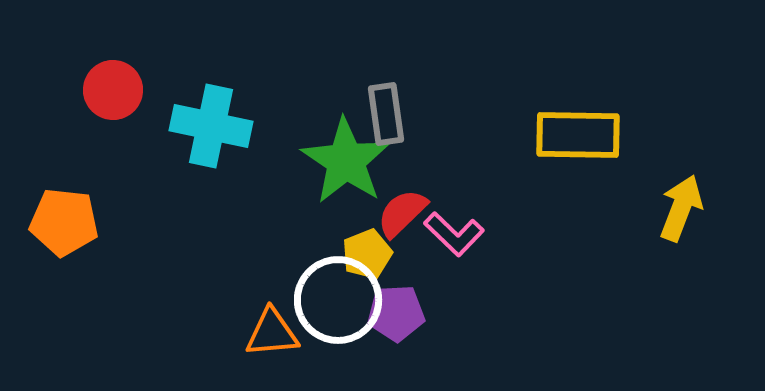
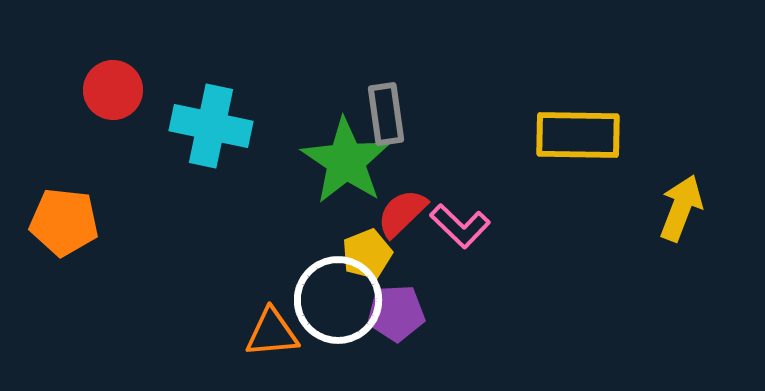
pink L-shape: moved 6 px right, 8 px up
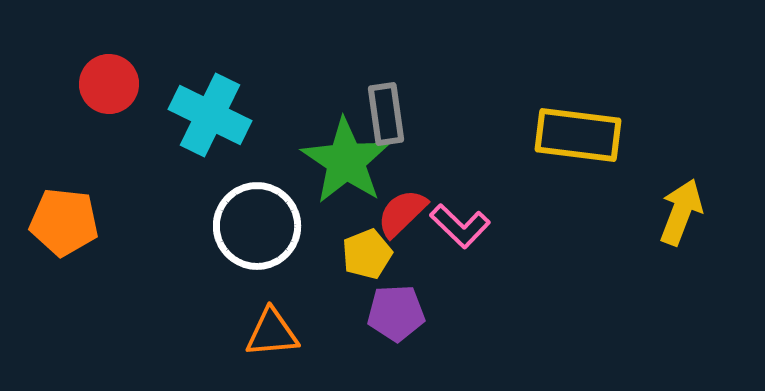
red circle: moved 4 px left, 6 px up
cyan cross: moved 1 px left, 11 px up; rotated 14 degrees clockwise
yellow rectangle: rotated 6 degrees clockwise
yellow arrow: moved 4 px down
white circle: moved 81 px left, 74 px up
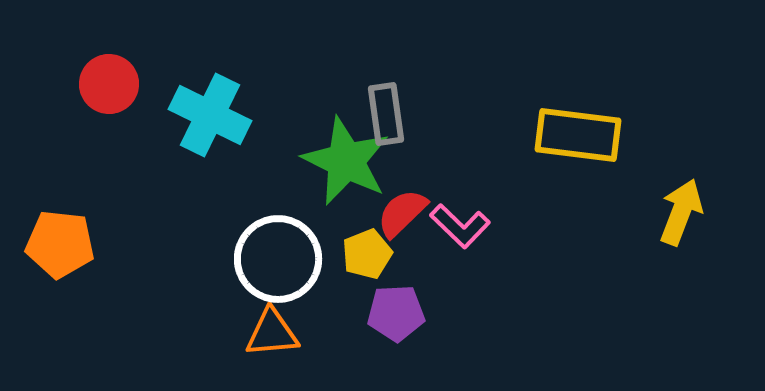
green star: rotated 8 degrees counterclockwise
orange pentagon: moved 4 px left, 22 px down
white circle: moved 21 px right, 33 px down
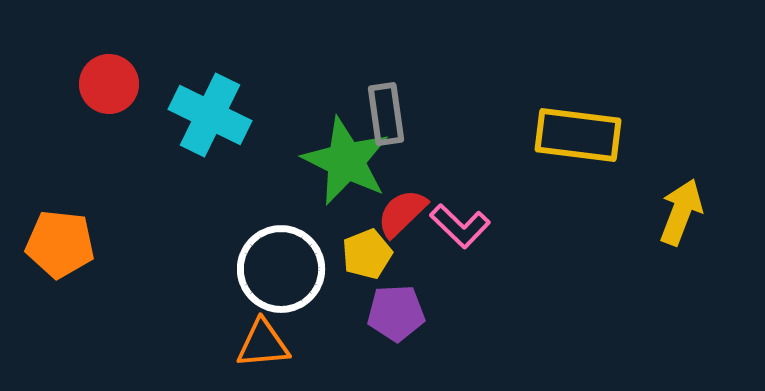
white circle: moved 3 px right, 10 px down
orange triangle: moved 9 px left, 11 px down
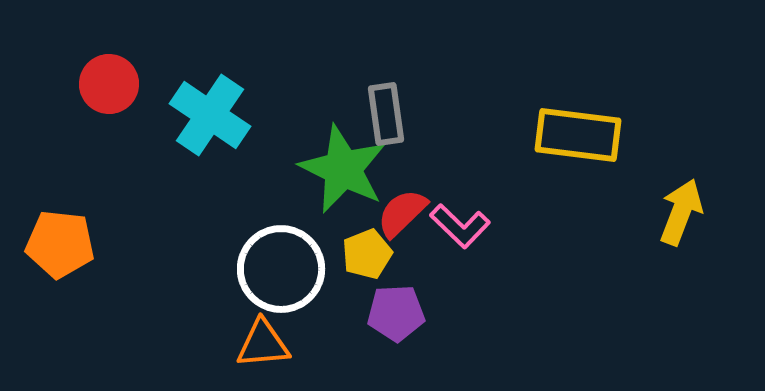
cyan cross: rotated 8 degrees clockwise
green star: moved 3 px left, 8 px down
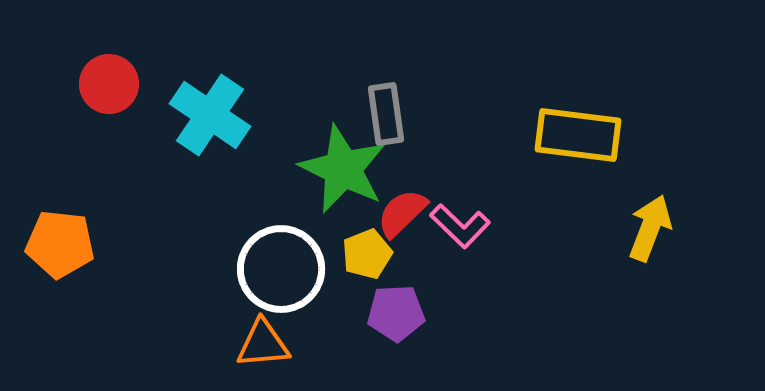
yellow arrow: moved 31 px left, 16 px down
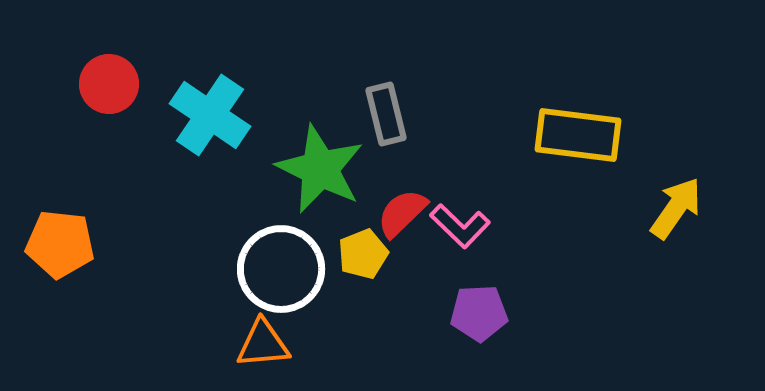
gray rectangle: rotated 6 degrees counterclockwise
green star: moved 23 px left
yellow arrow: moved 26 px right, 20 px up; rotated 14 degrees clockwise
yellow pentagon: moved 4 px left
purple pentagon: moved 83 px right
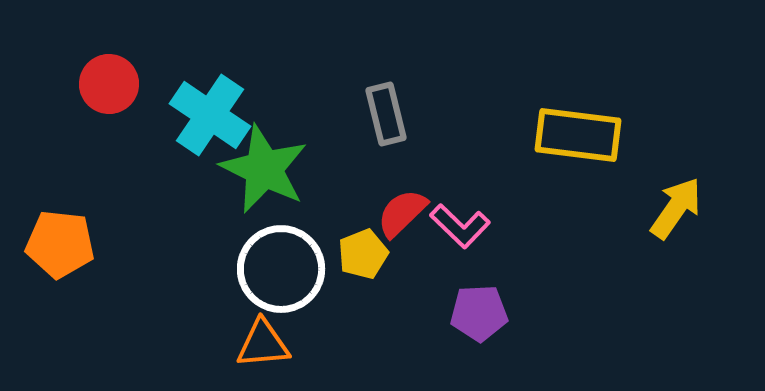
green star: moved 56 px left
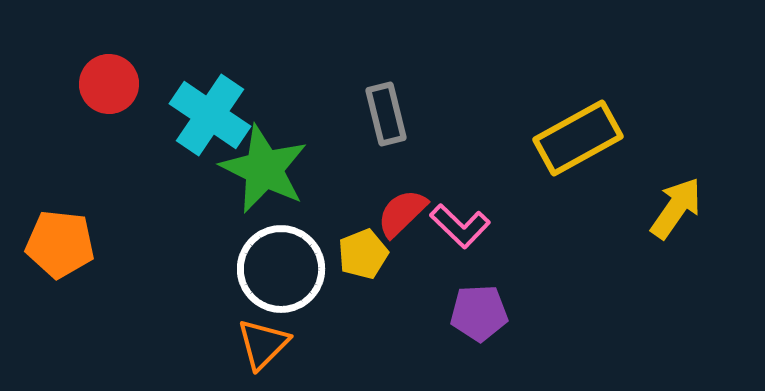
yellow rectangle: moved 3 px down; rotated 36 degrees counterclockwise
orange triangle: rotated 40 degrees counterclockwise
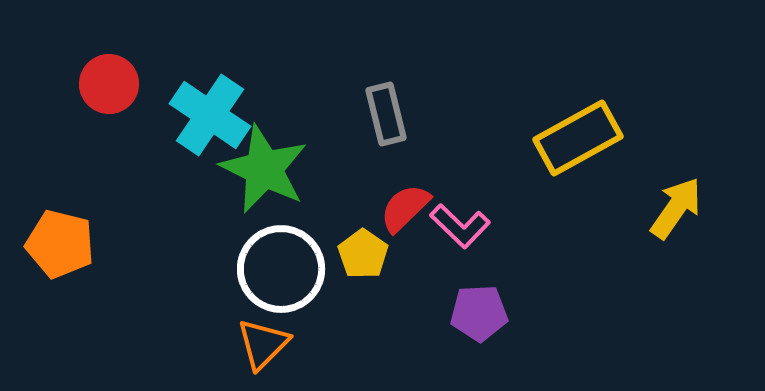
red semicircle: moved 3 px right, 5 px up
orange pentagon: rotated 8 degrees clockwise
yellow pentagon: rotated 15 degrees counterclockwise
